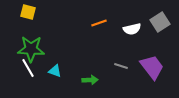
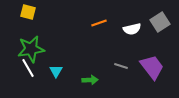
green star: rotated 12 degrees counterclockwise
cyan triangle: moved 1 px right; rotated 40 degrees clockwise
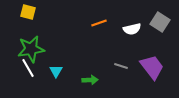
gray square: rotated 24 degrees counterclockwise
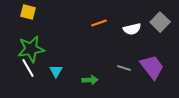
gray square: rotated 12 degrees clockwise
gray line: moved 3 px right, 2 px down
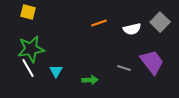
purple trapezoid: moved 5 px up
